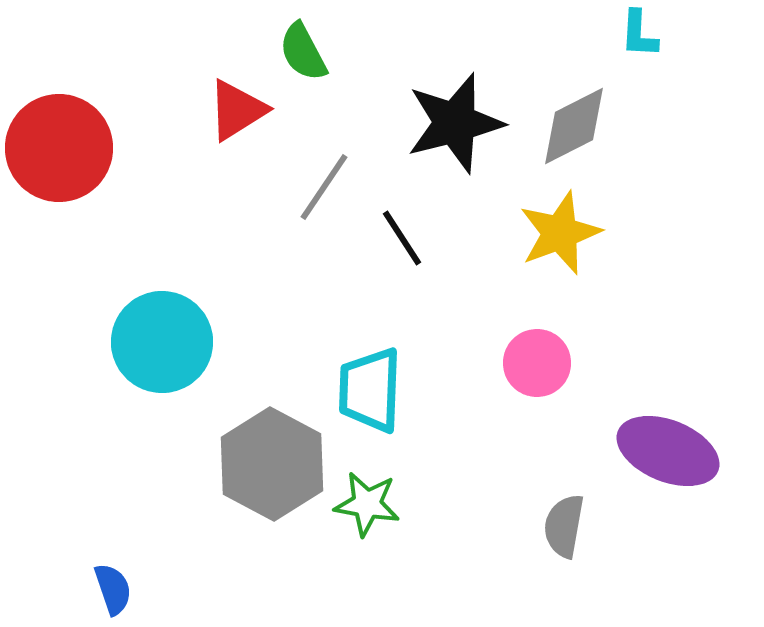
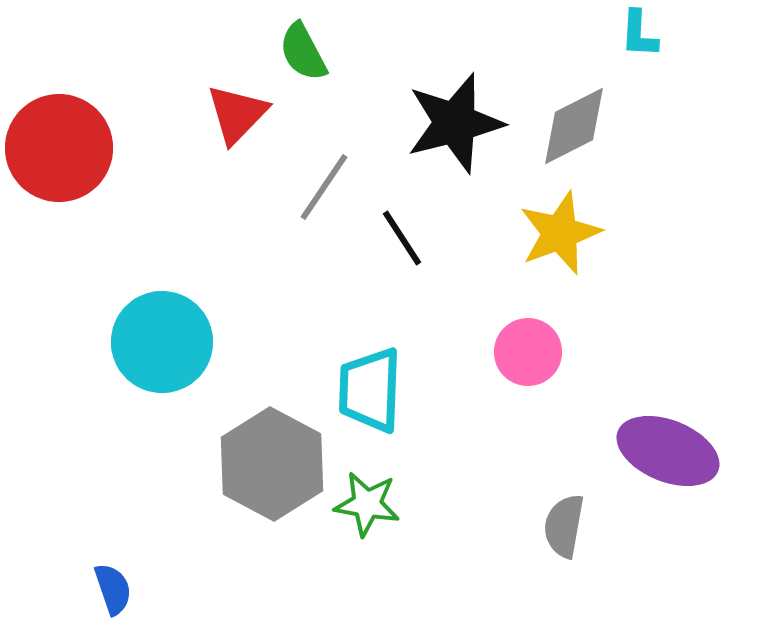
red triangle: moved 4 px down; rotated 14 degrees counterclockwise
pink circle: moved 9 px left, 11 px up
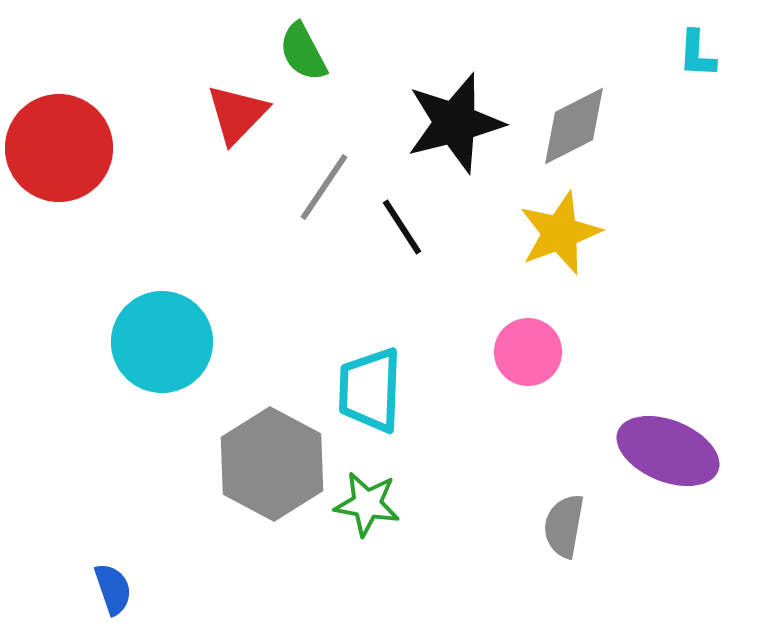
cyan L-shape: moved 58 px right, 20 px down
black line: moved 11 px up
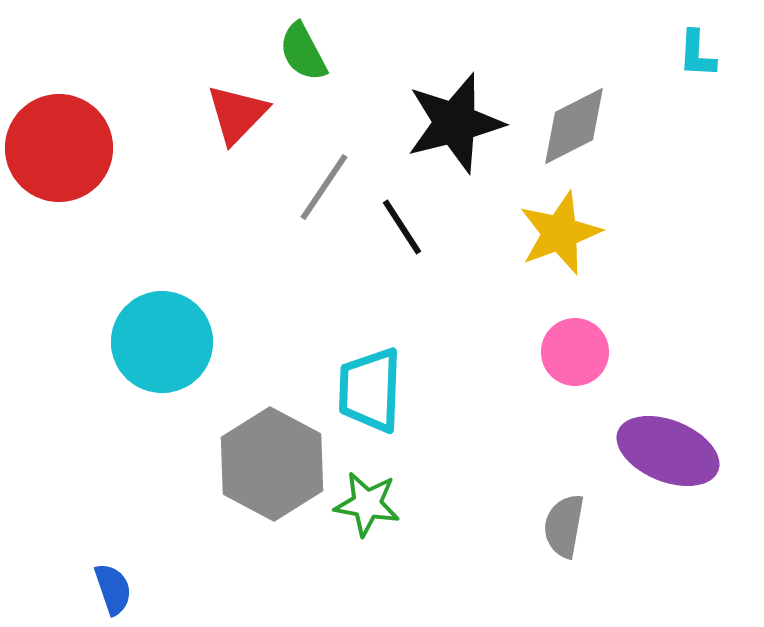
pink circle: moved 47 px right
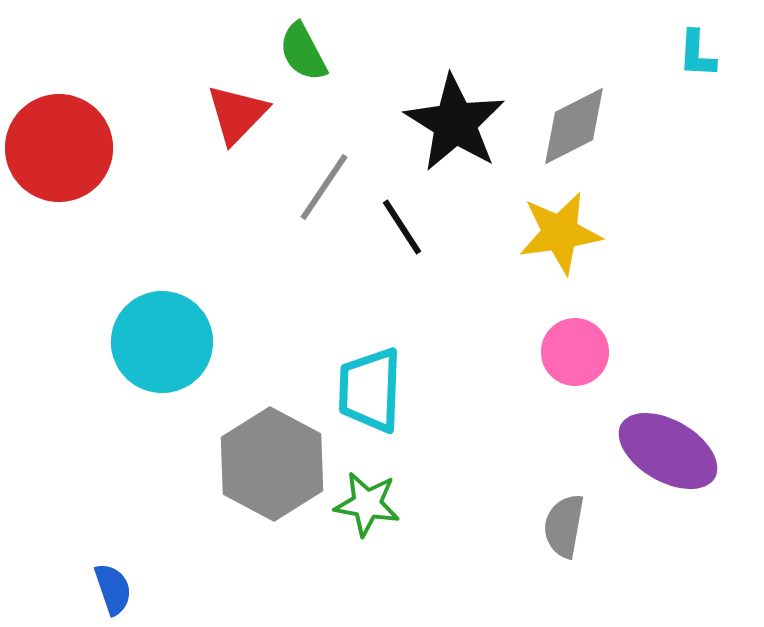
black star: rotated 26 degrees counterclockwise
yellow star: rotated 12 degrees clockwise
purple ellipse: rotated 8 degrees clockwise
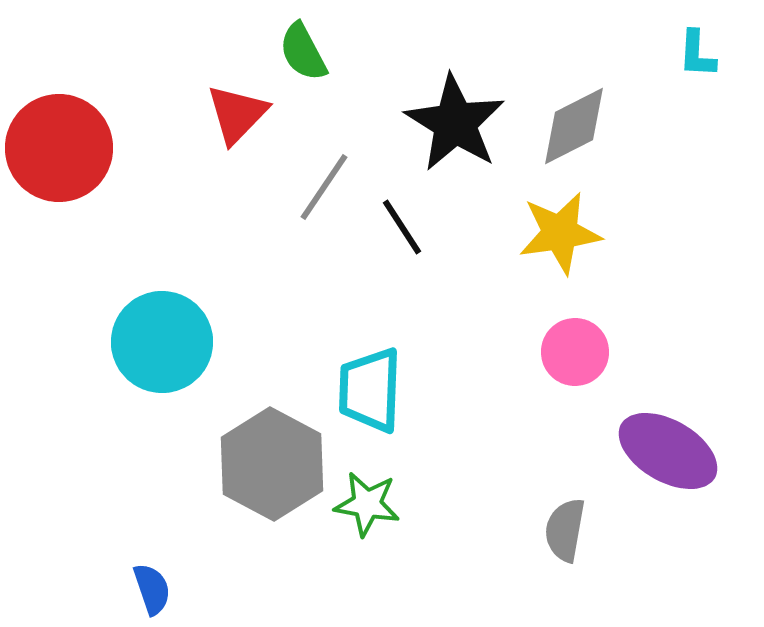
gray semicircle: moved 1 px right, 4 px down
blue semicircle: moved 39 px right
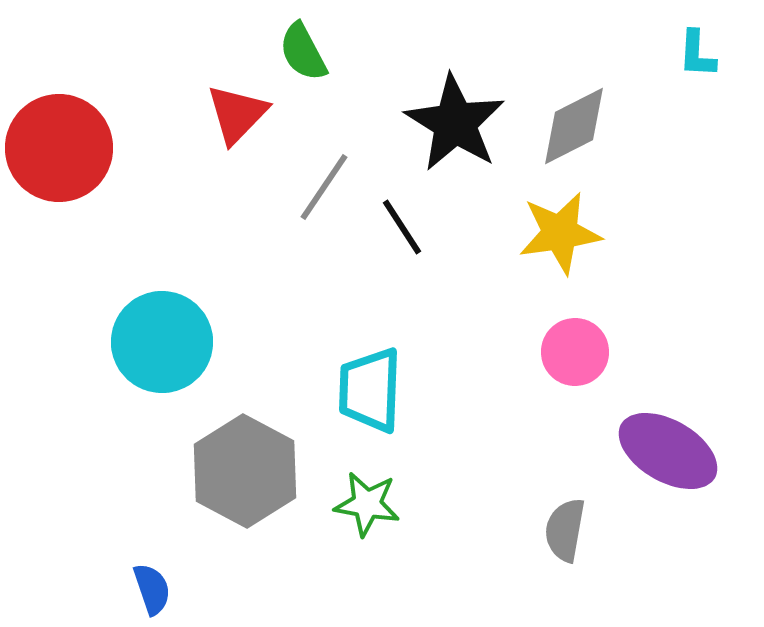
gray hexagon: moved 27 px left, 7 px down
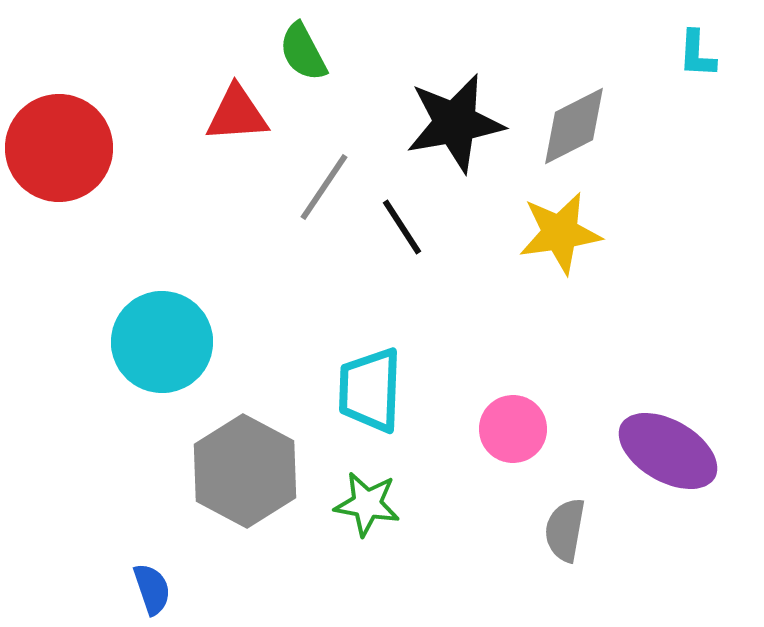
red triangle: rotated 42 degrees clockwise
black star: rotated 30 degrees clockwise
pink circle: moved 62 px left, 77 px down
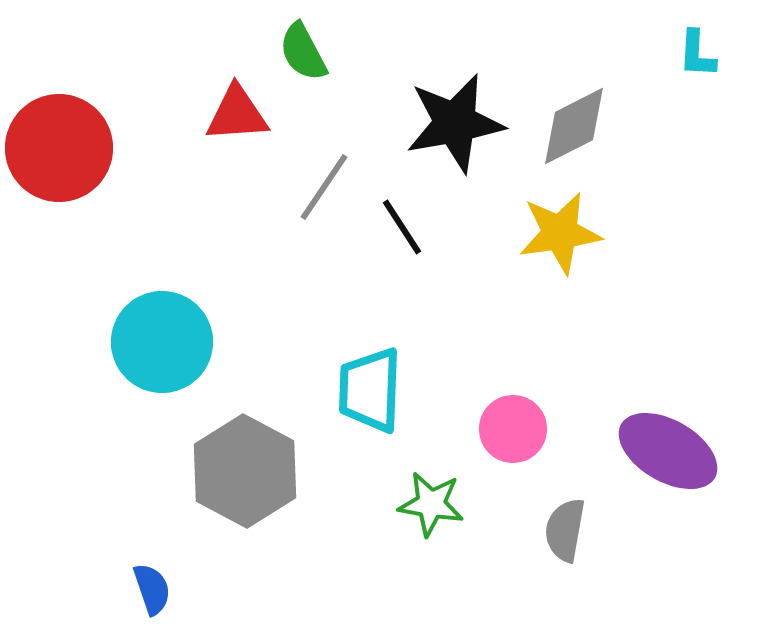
green star: moved 64 px right
